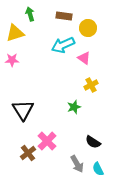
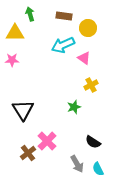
yellow triangle: rotated 18 degrees clockwise
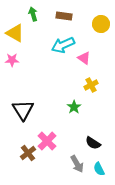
green arrow: moved 3 px right
yellow circle: moved 13 px right, 4 px up
yellow triangle: rotated 30 degrees clockwise
green star: rotated 16 degrees counterclockwise
black semicircle: moved 1 px down
cyan semicircle: moved 1 px right
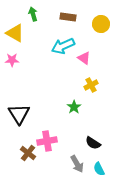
brown rectangle: moved 4 px right, 1 px down
cyan arrow: moved 1 px down
black triangle: moved 4 px left, 4 px down
pink cross: rotated 36 degrees clockwise
brown cross: rotated 14 degrees counterclockwise
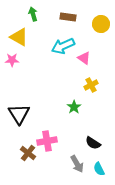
yellow triangle: moved 4 px right, 4 px down
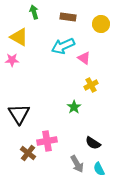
green arrow: moved 1 px right, 2 px up
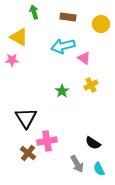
cyan arrow: rotated 10 degrees clockwise
green star: moved 12 px left, 16 px up
black triangle: moved 7 px right, 4 px down
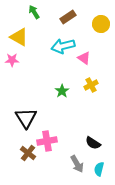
green arrow: rotated 16 degrees counterclockwise
brown rectangle: rotated 42 degrees counterclockwise
cyan semicircle: rotated 40 degrees clockwise
